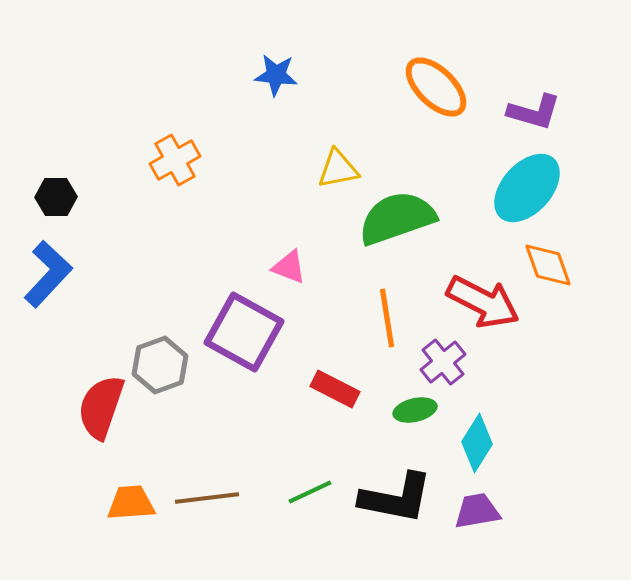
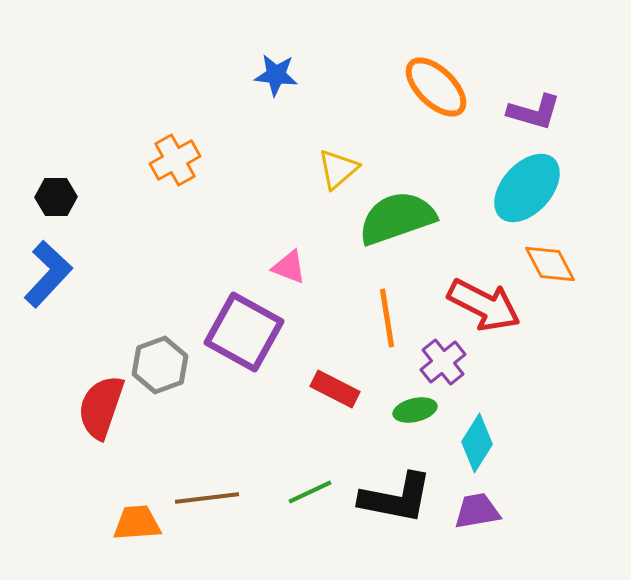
yellow triangle: rotated 30 degrees counterclockwise
orange diamond: moved 2 px right, 1 px up; rotated 8 degrees counterclockwise
red arrow: moved 1 px right, 3 px down
orange trapezoid: moved 6 px right, 20 px down
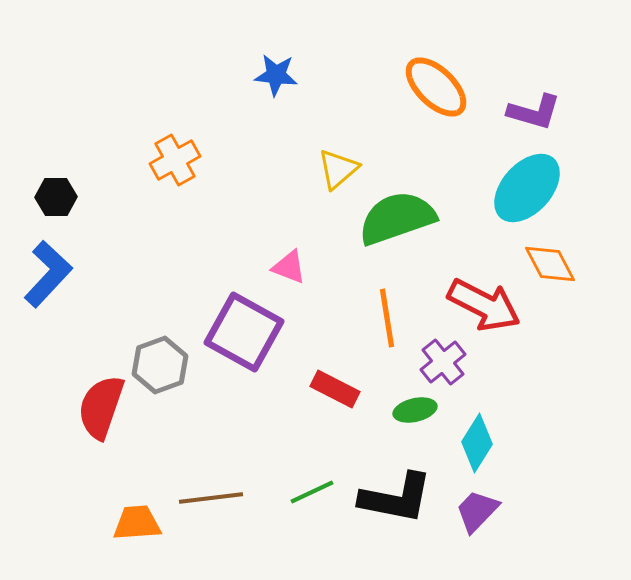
green line: moved 2 px right
brown line: moved 4 px right
purple trapezoid: rotated 36 degrees counterclockwise
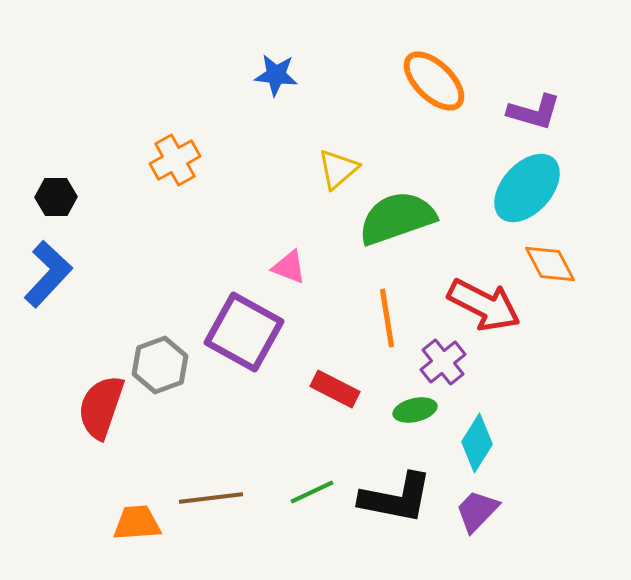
orange ellipse: moved 2 px left, 6 px up
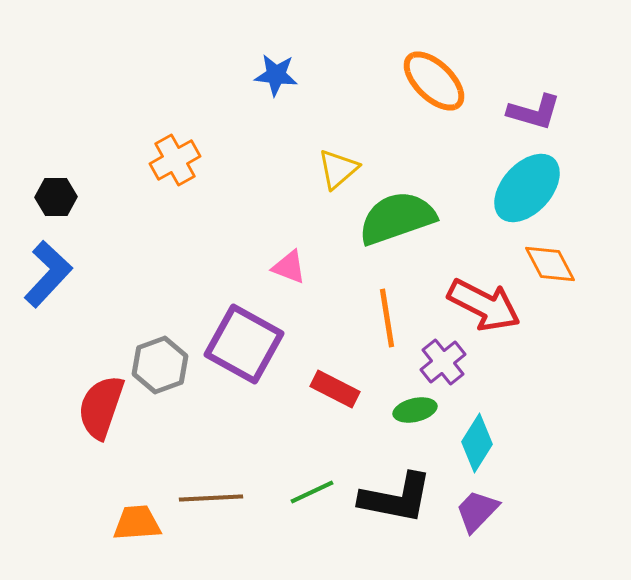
purple square: moved 12 px down
brown line: rotated 4 degrees clockwise
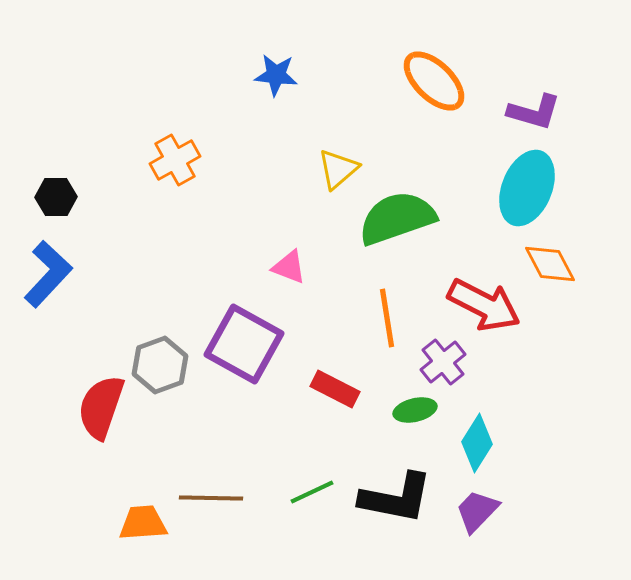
cyan ellipse: rotated 20 degrees counterclockwise
brown line: rotated 4 degrees clockwise
orange trapezoid: moved 6 px right
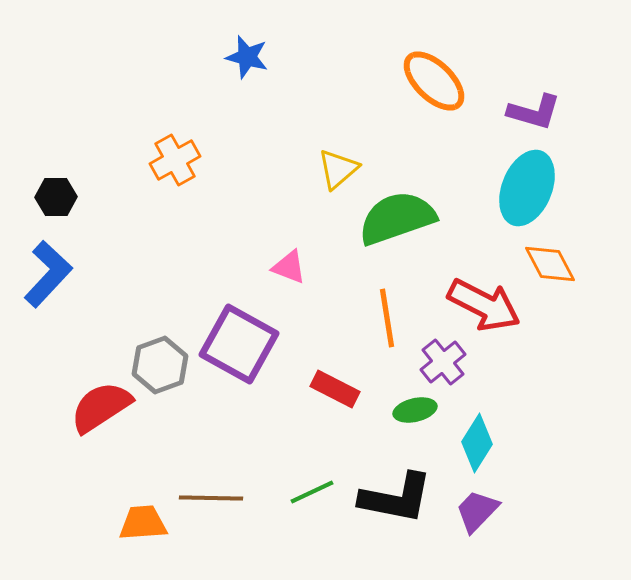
blue star: moved 29 px left, 18 px up; rotated 9 degrees clockwise
purple square: moved 5 px left
red semicircle: rotated 38 degrees clockwise
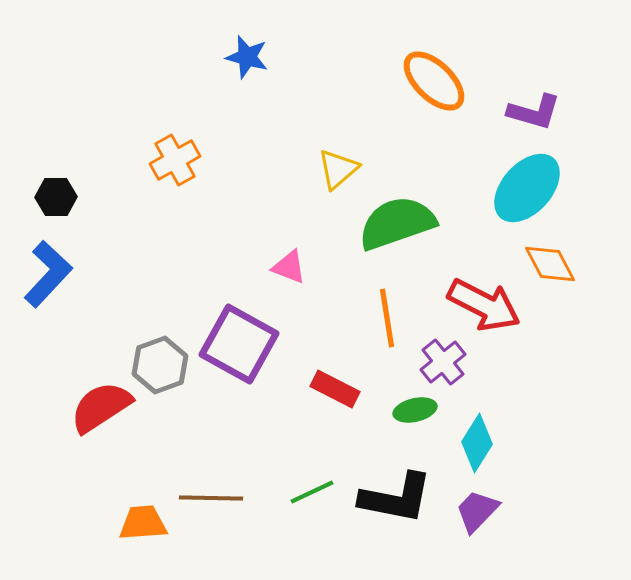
cyan ellipse: rotated 20 degrees clockwise
green semicircle: moved 5 px down
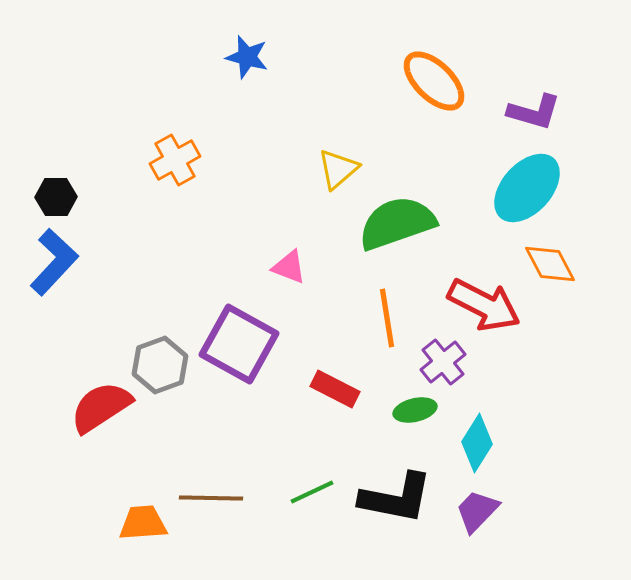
blue L-shape: moved 6 px right, 12 px up
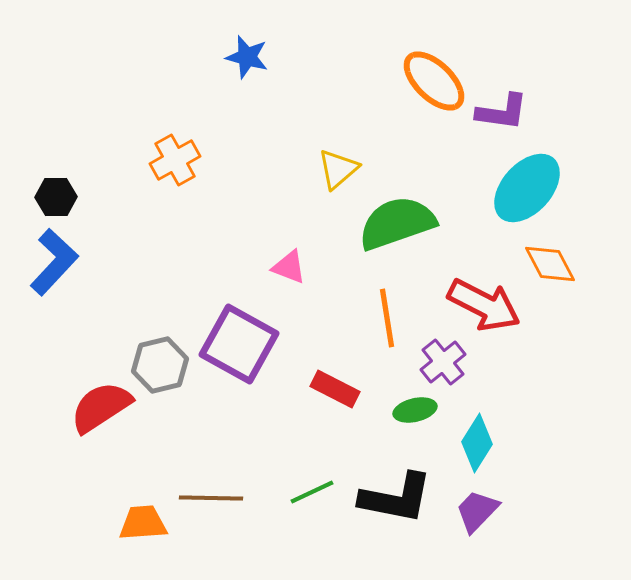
purple L-shape: moved 32 px left; rotated 8 degrees counterclockwise
gray hexagon: rotated 6 degrees clockwise
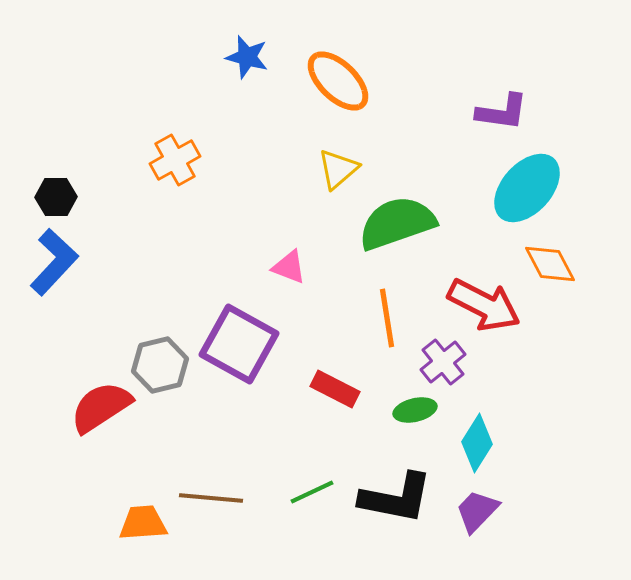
orange ellipse: moved 96 px left
brown line: rotated 4 degrees clockwise
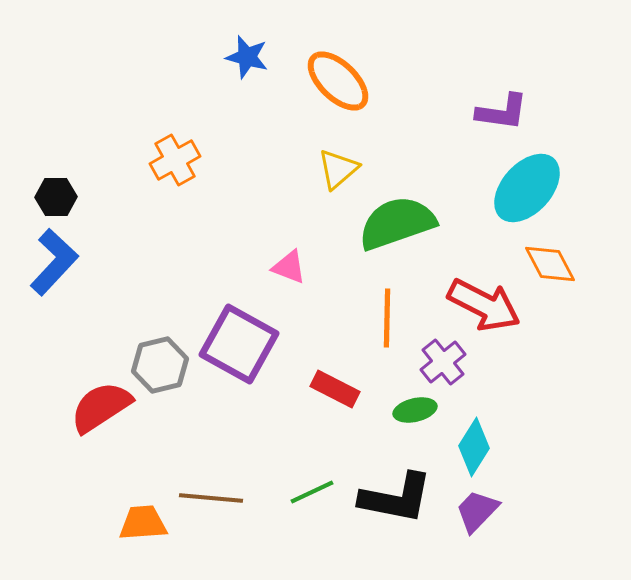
orange line: rotated 10 degrees clockwise
cyan diamond: moved 3 px left, 4 px down
